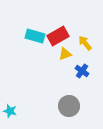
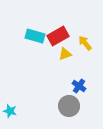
blue cross: moved 3 px left, 15 px down
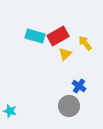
yellow triangle: rotated 24 degrees counterclockwise
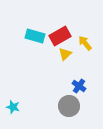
red rectangle: moved 2 px right
cyan star: moved 3 px right, 4 px up
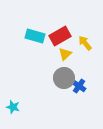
gray circle: moved 5 px left, 28 px up
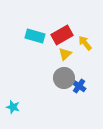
red rectangle: moved 2 px right, 1 px up
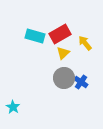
red rectangle: moved 2 px left, 1 px up
yellow triangle: moved 2 px left, 1 px up
blue cross: moved 2 px right, 4 px up
cyan star: rotated 16 degrees clockwise
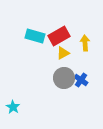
red rectangle: moved 1 px left, 2 px down
yellow arrow: rotated 35 degrees clockwise
yellow triangle: rotated 16 degrees clockwise
blue cross: moved 2 px up
